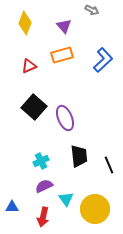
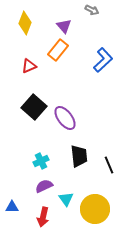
orange rectangle: moved 4 px left, 5 px up; rotated 35 degrees counterclockwise
purple ellipse: rotated 15 degrees counterclockwise
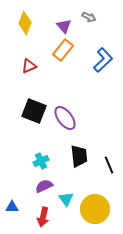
gray arrow: moved 3 px left, 7 px down
orange rectangle: moved 5 px right
black square: moved 4 px down; rotated 20 degrees counterclockwise
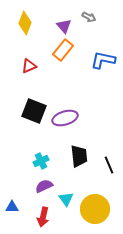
blue L-shape: rotated 125 degrees counterclockwise
purple ellipse: rotated 70 degrees counterclockwise
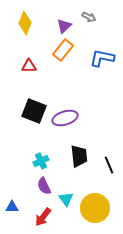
purple triangle: rotated 28 degrees clockwise
blue L-shape: moved 1 px left, 2 px up
red triangle: rotated 21 degrees clockwise
purple semicircle: rotated 90 degrees counterclockwise
yellow circle: moved 1 px up
red arrow: rotated 24 degrees clockwise
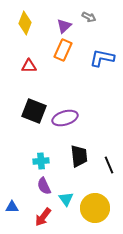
orange rectangle: rotated 15 degrees counterclockwise
cyan cross: rotated 21 degrees clockwise
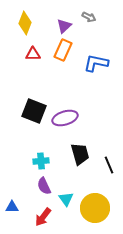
blue L-shape: moved 6 px left, 5 px down
red triangle: moved 4 px right, 12 px up
black trapezoid: moved 1 px right, 2 px up; rotated 10 degrees counterclockwise
